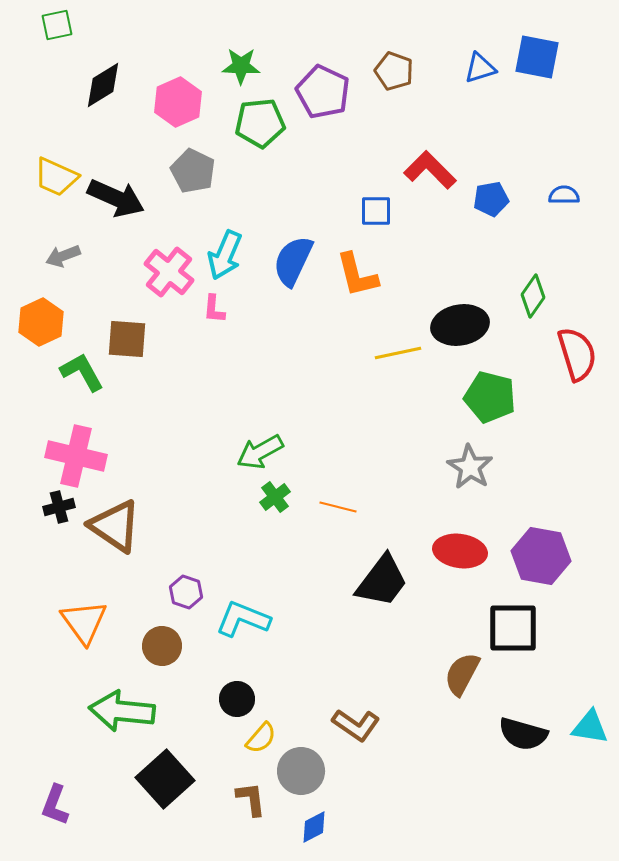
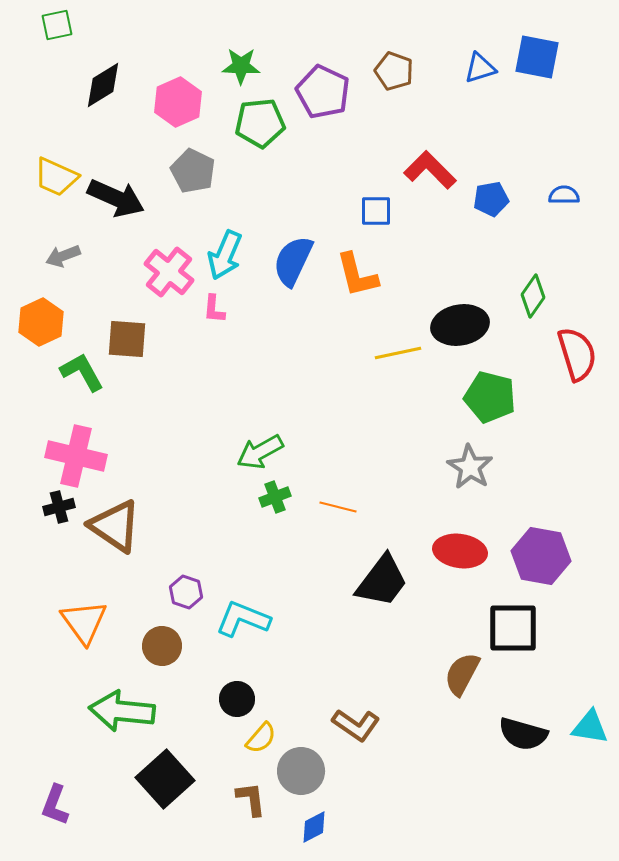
green cross at (275, 497): rotated 16 degrees clockwise
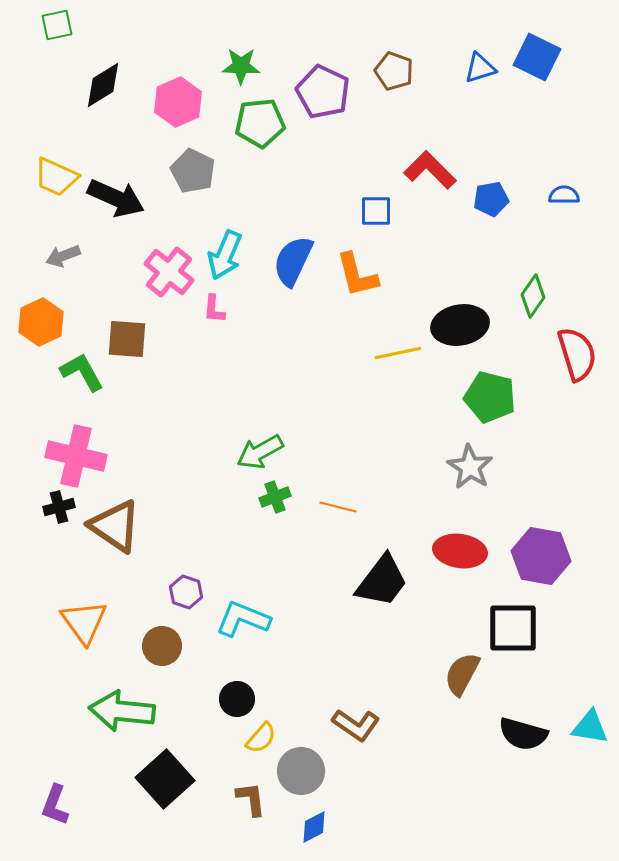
blue square at (537, 57): rotated 15 degrees clockwise
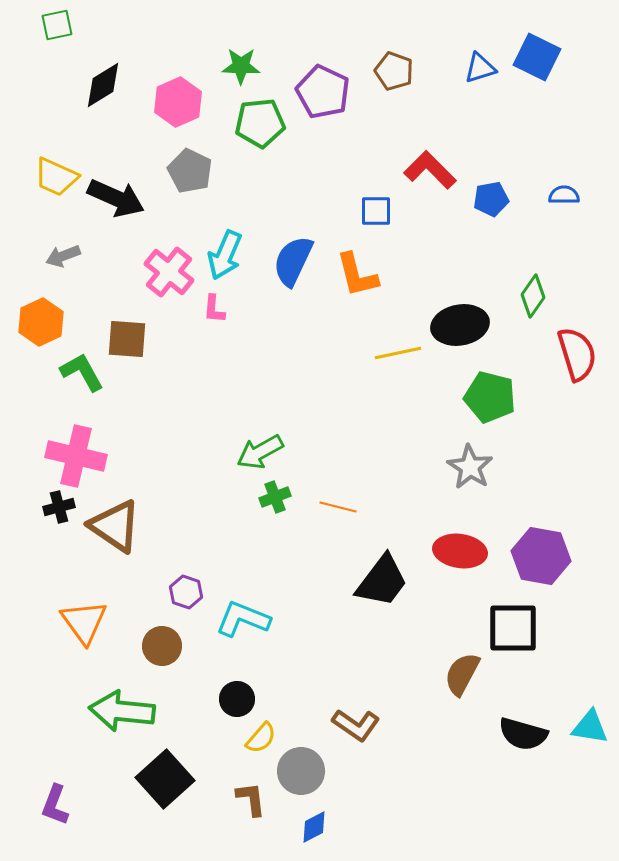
gray pentagon at (193, 171): moved 3 px left
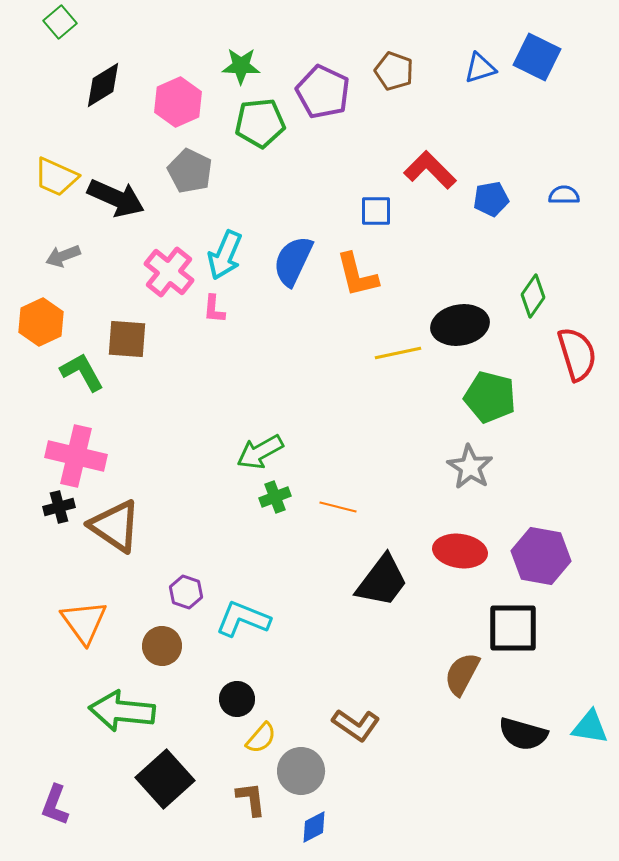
green square at (57, 25): moved 3 px right, 3 px up; rotated 28 degrees counterclockwise
